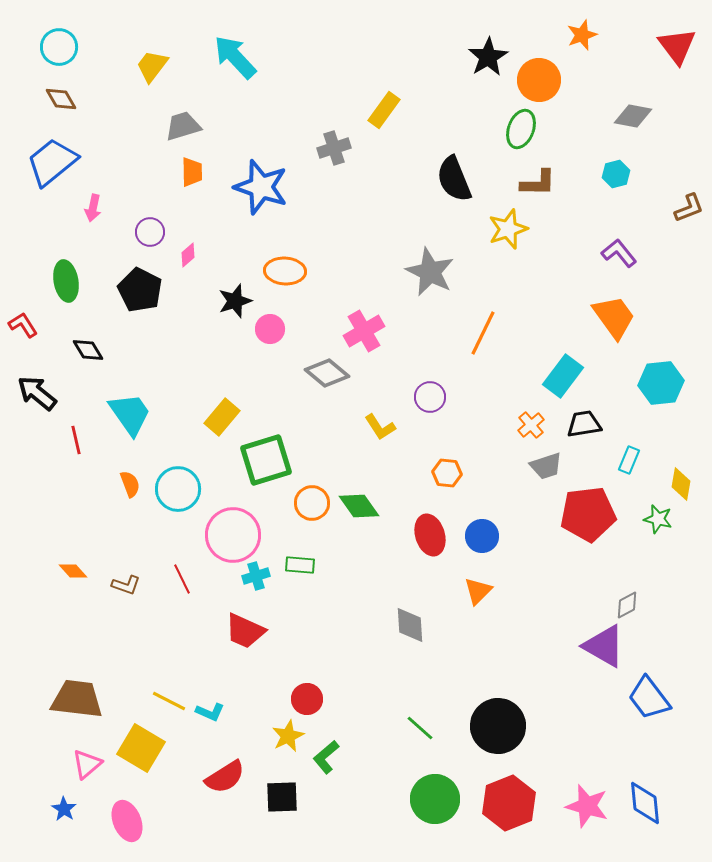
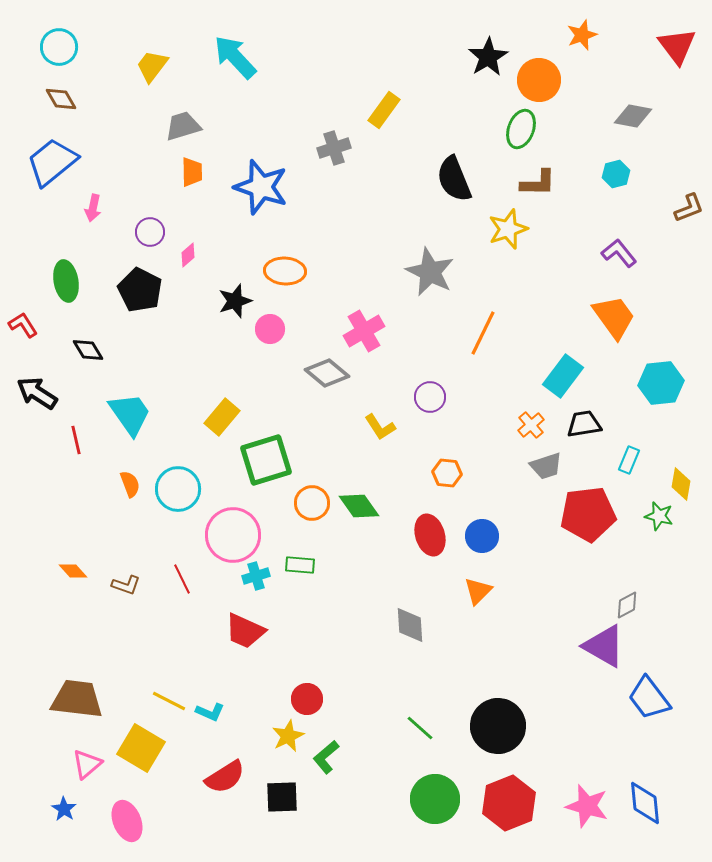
black arrow at (37, 393): rotated 6 degrees counterclockwise
green star at (658, 519): moved 1 px right, 3 px up
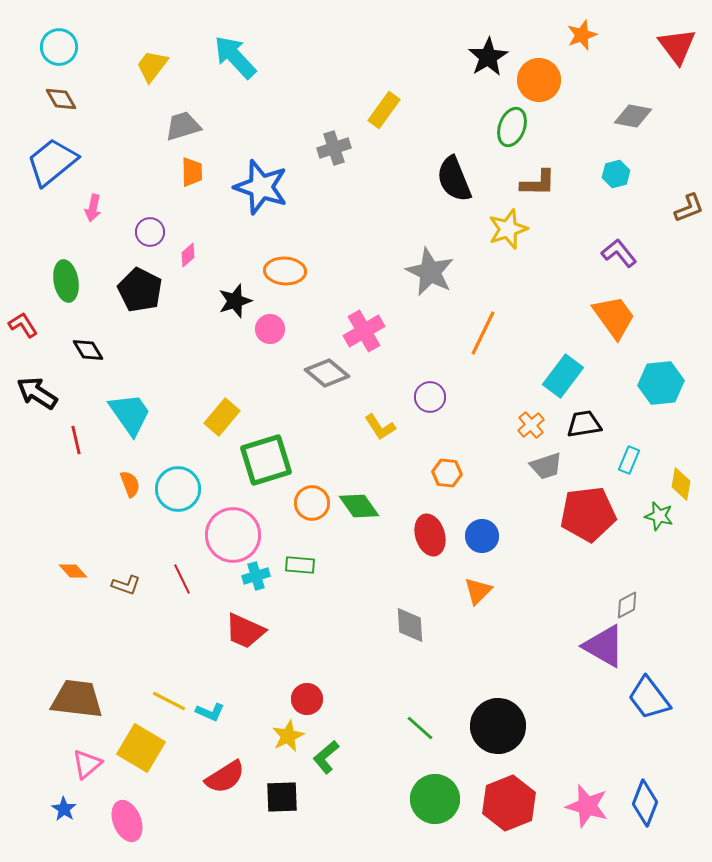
green ellipse at (521, 129): moved 9 px left, 2 px up
blue diamond at (645, 803): rotated 27 degrees clockwise
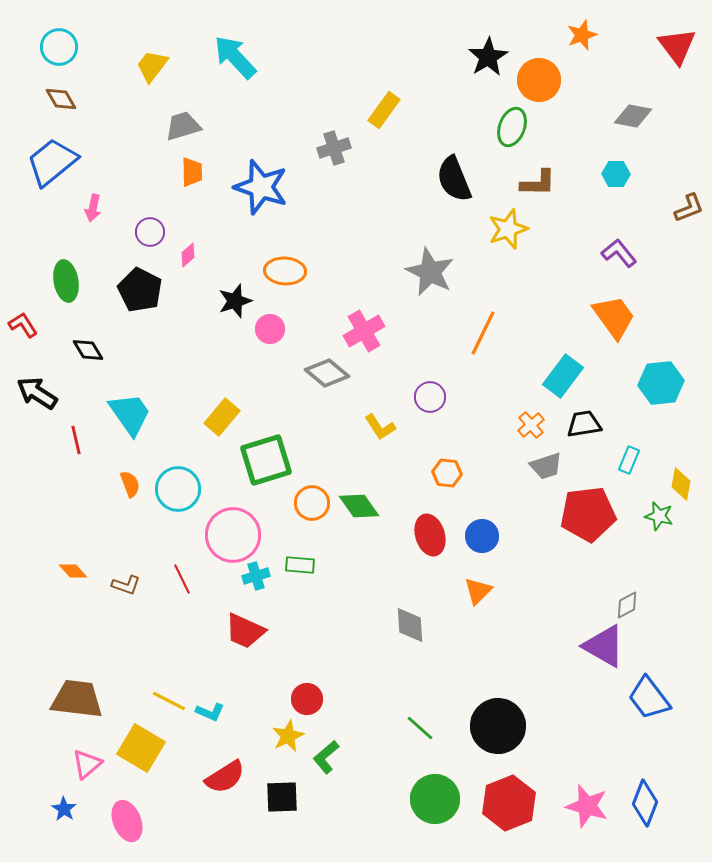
cyan hexagon at (616, 174): rotated 16 degrees clockwise
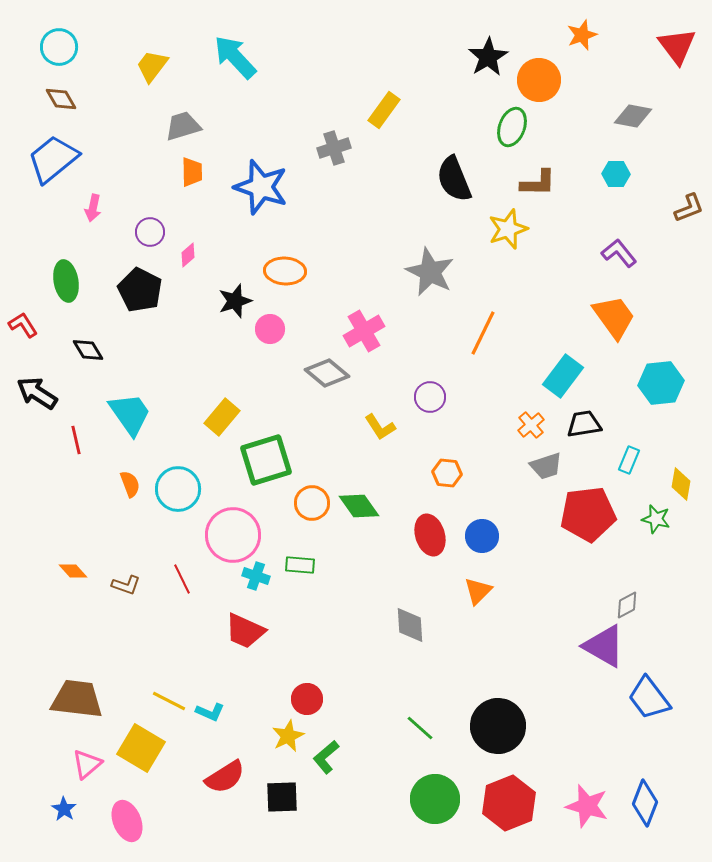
blue trapezoid at (52, 162): moved 1 px right, 3 px up
green star at (659, 516): moved 3 px left, 3 px down
cyan cross at (256, 576): rotated 36 degrees clockwise
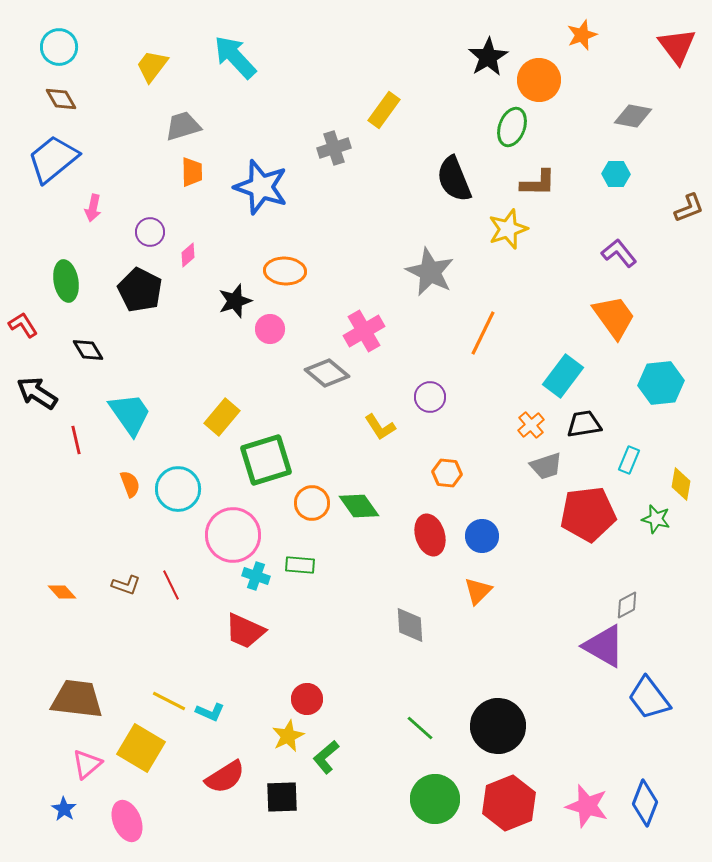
orange diamond at (73, 571): moved 11 px left, 21 px down
red line at (182, 579): moved 11 px left, 6 px down
